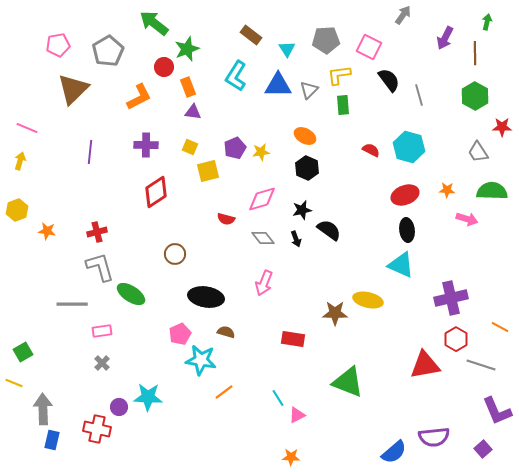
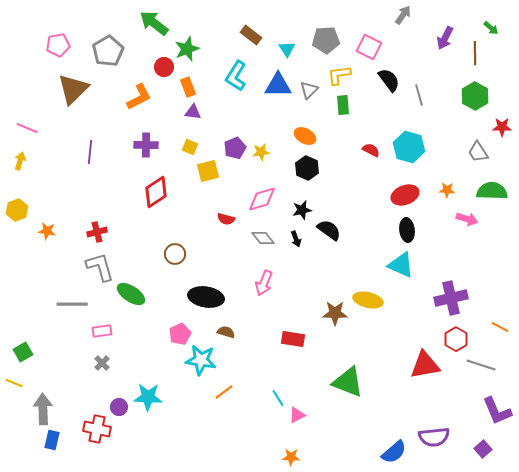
green arrow at (487, 22): moved 4 px right, 6 px down; rotated 119 degrees clockwise
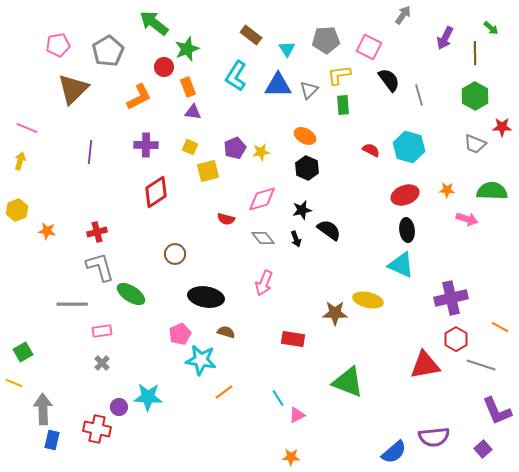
gray trapezoid at (478, 152): moved 3 px left, 8 px up; rotated 35 degrees counterclockwise
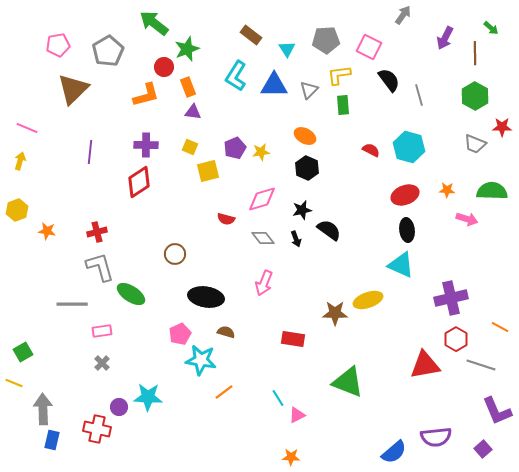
blue triangle at (278, 85): moved 4 px left
orange L-shape at (139, 97): moved 7 px right, 2 px up; rotated 12 degrees clockwise
red diamond at (156, 192): moved 17 px left, 10 px up
yellow ellipse at (368, 300): rotated 32 degrees counterclockwise
purple semicircle at (434, 437): moved 2 px right
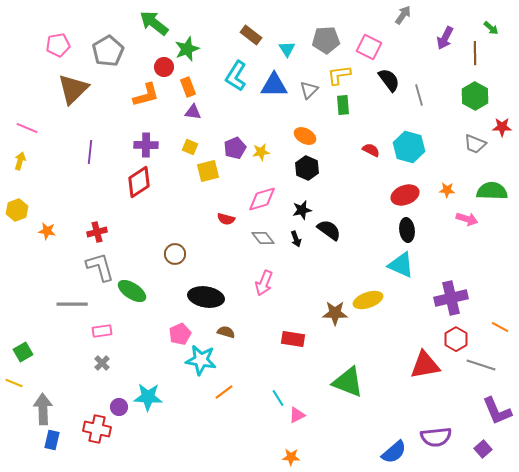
green ellipse at (131, 294): moved 1 px right, 3 px up
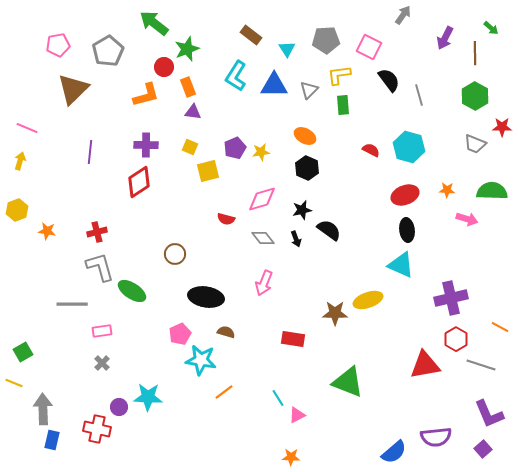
purple L-shape at (497, 411): moved 8 px left, 3 px down
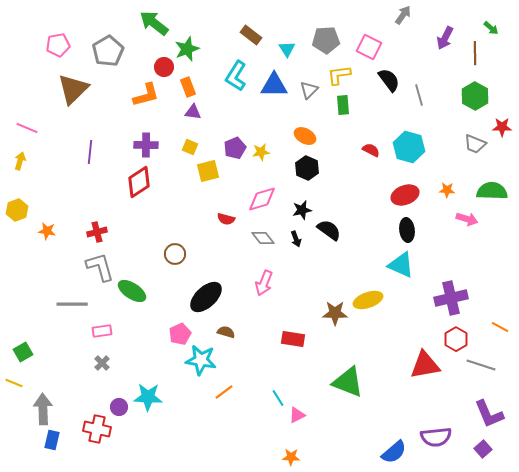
black ellipse at (206, 297): rotated 52 degrees counterclockwise
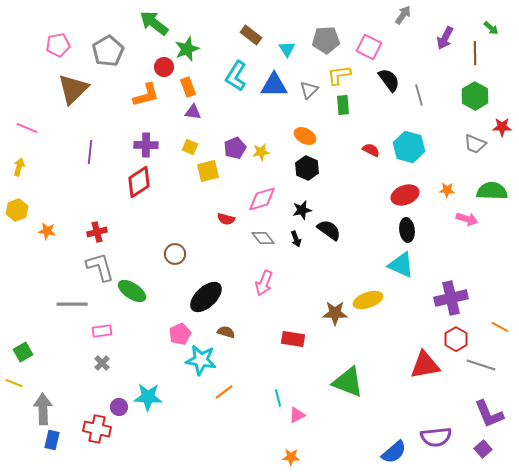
yellow arrow at (20, 161): moved 1 px left, 6 px down
cyan line at (278, 398): rotated 18 degrees clockwise
